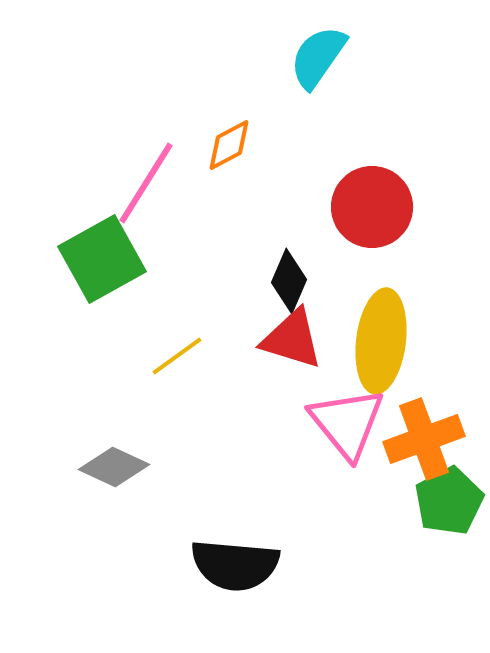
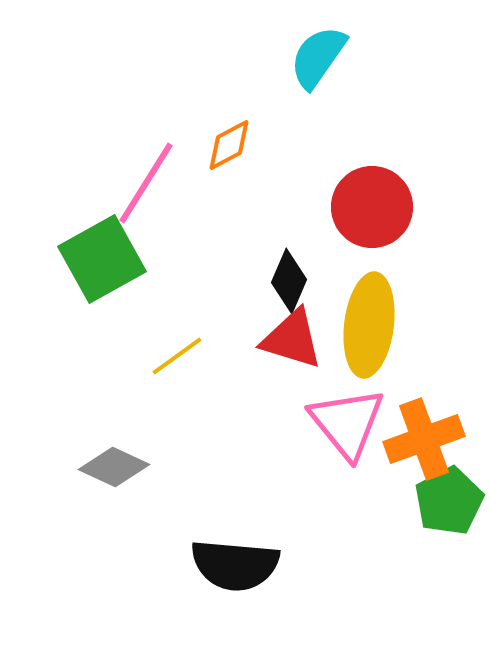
yellow ellipse: moved 12 px left, 16 px up
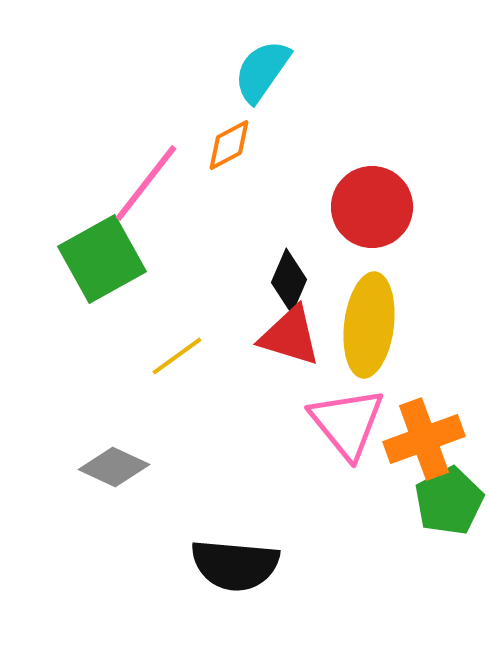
cyan semicircle: moved 56 px left, 14 px down
pink line: rotated 6 degrees clockwise
red triangle: moved 2 px left, 3 px up
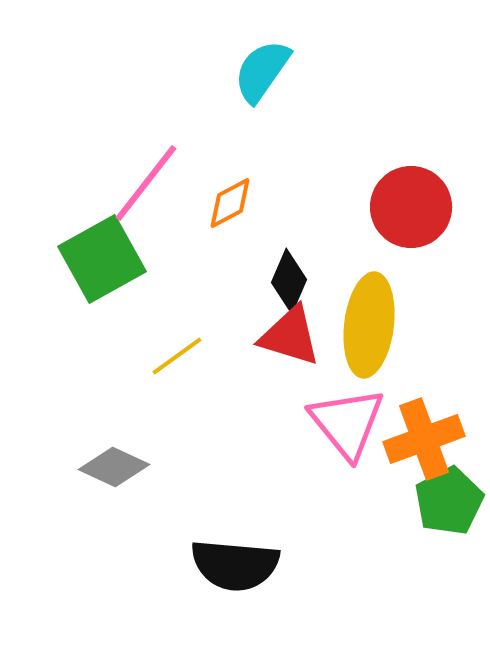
orange diamond: moved 1 px right, 58 px down
red circle: moved 39 px right
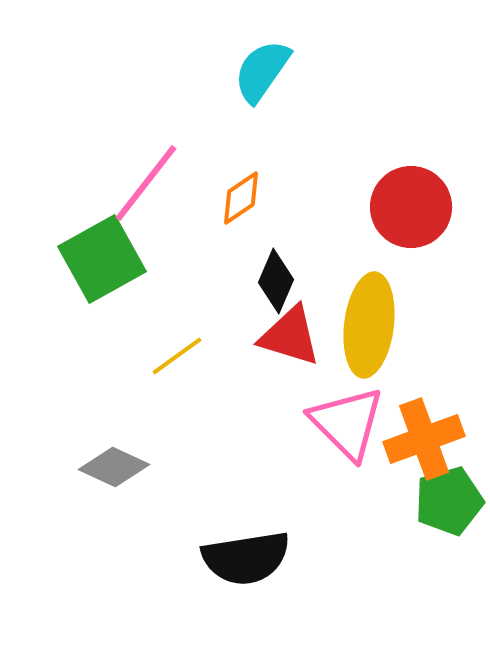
orange diamond: moved 11 px right, 5 px up; rotated 6 degrees counterclockwise
black diamond: moved 13 px left
pink triangle: rotated 6 degrees counterclockwise
green pentagon: rotated 12 degrees clockwise
black semicircle: moved 11 px right, 7 px up; rotated 14 degrees counterclockwise
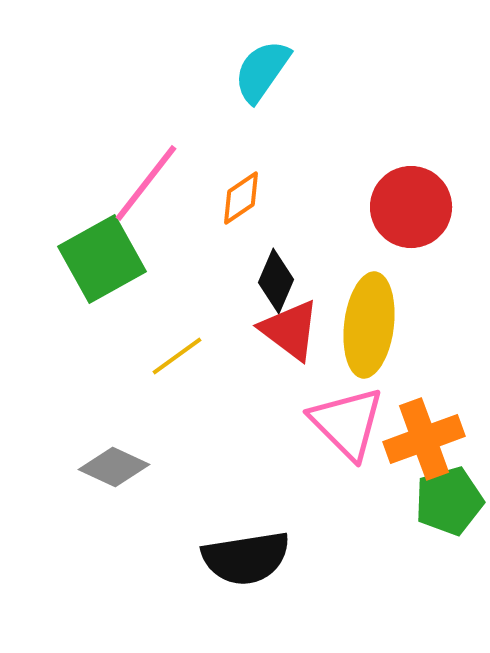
red triangle: moved 6 px up; rotated 20 degrees clockwise
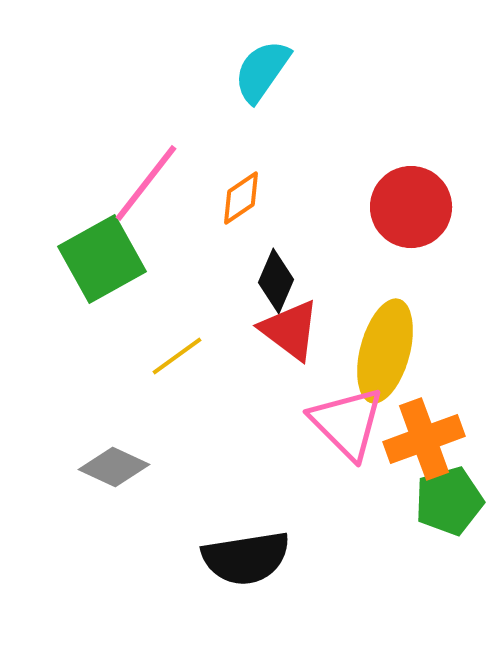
yellow ellipse: moved 16 px right, 26 px down; rotated 8 degrees clockwise
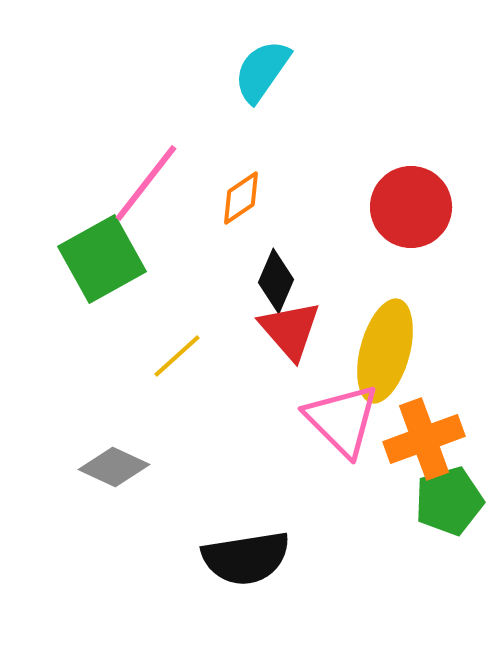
red triangle: rotated 12 degrees clockwise
yellow line: rotated 6 degrees counterclockwise
pink triangle: moved 5 px left, 3 px up
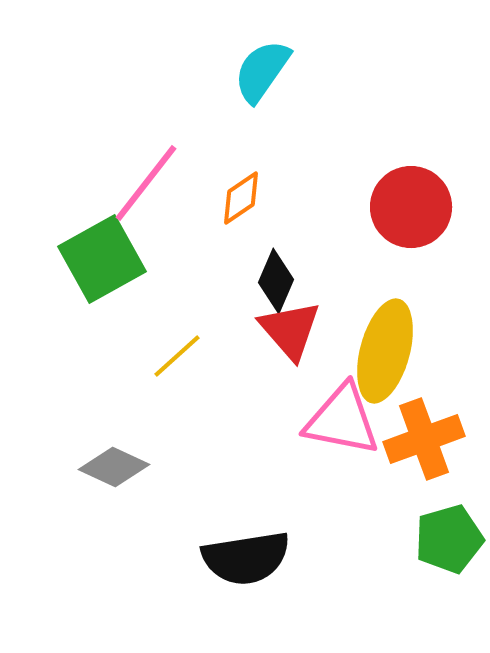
pink triangle: rotated 34 degrees counterclockwise
green pentagon: moved 38 px down
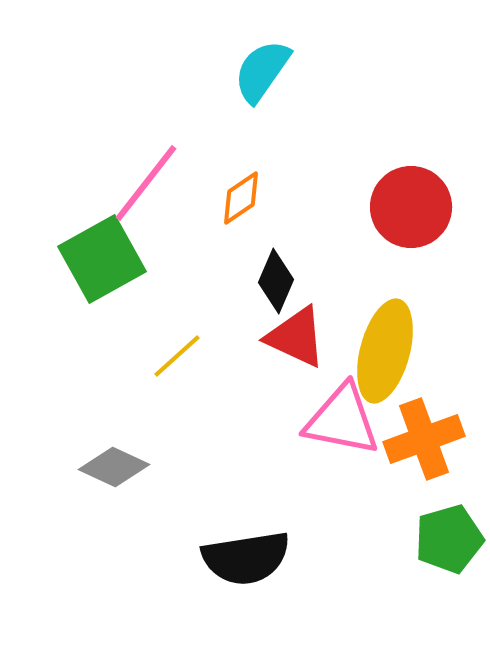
red triangle: moved 6 px right, 7 px down; rotated 24 degrees counterclockwise
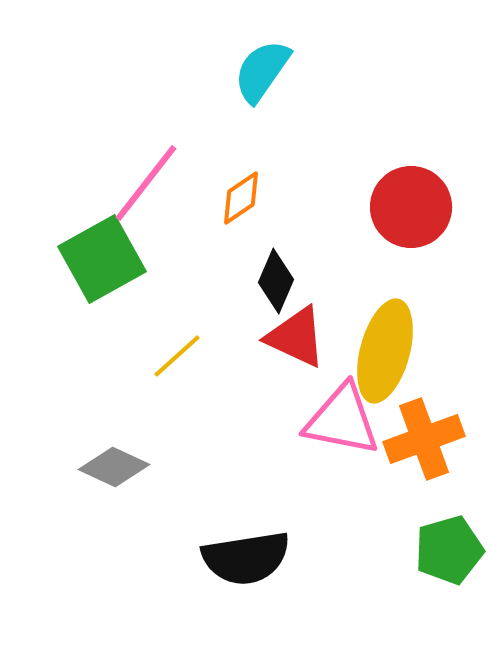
green pentagon: moved 11 px down
